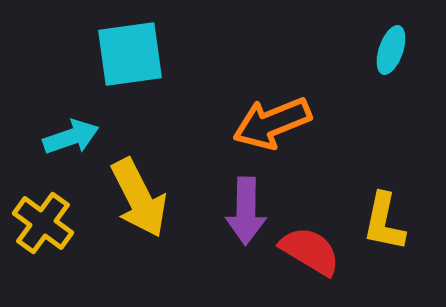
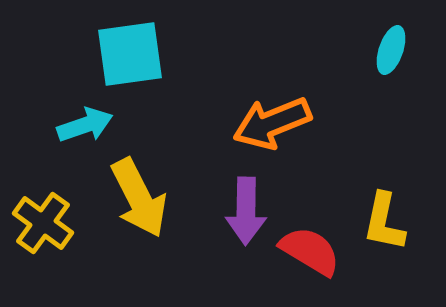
cyan arrow: moved 14 px right, 12 px up
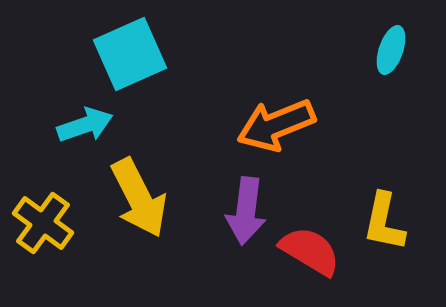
cyan square: rotated 16 degrees counterclockwise
orange arrow: moved 4 px right, 2 px down
purple arrow: rotated 6 degrees clockwise
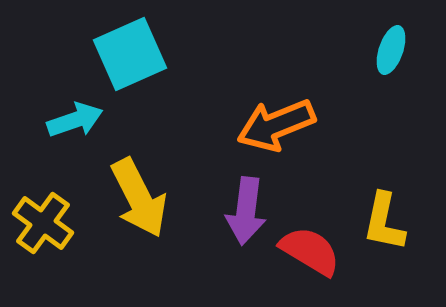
cyan arrow: moved 10 px left, 5 px up
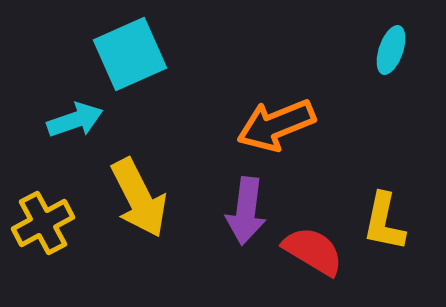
yellow cross: rotated 26 degrees clockwise
red semicircle: moved 3 px right
